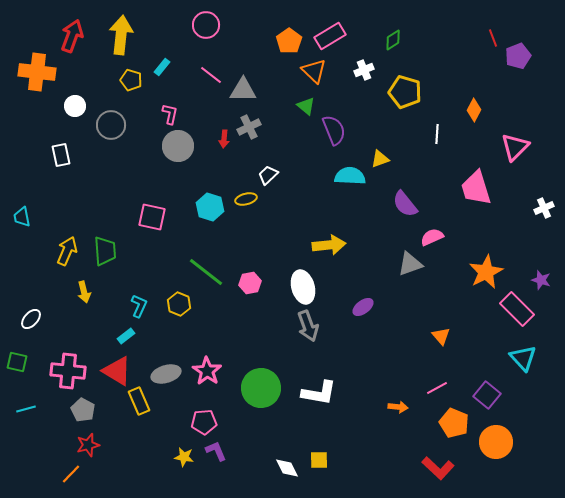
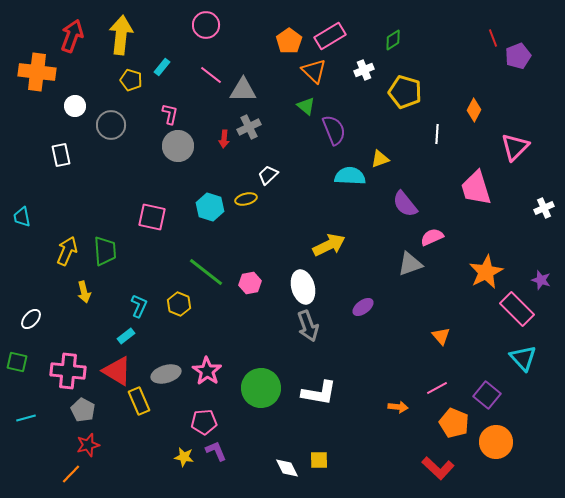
yellow arrow at (329, 245): rotated 20 degrees counterclockwise
cyan line at (26, 409): moved 9 px down
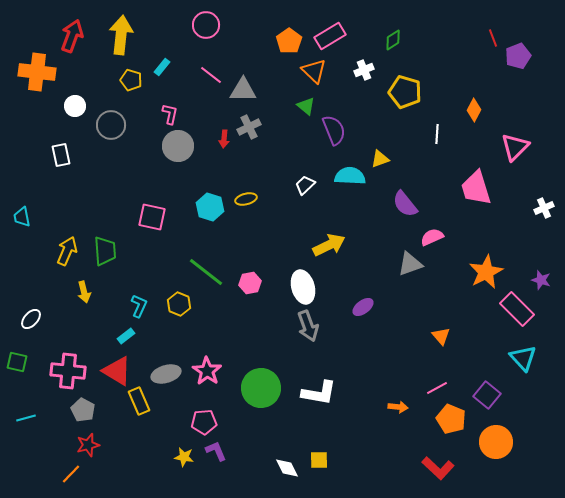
white trapezoid at (268, 175): moved 37 px right, 10 px down
orange pentagon at (454, 423): moved 3 px left, 4 px up
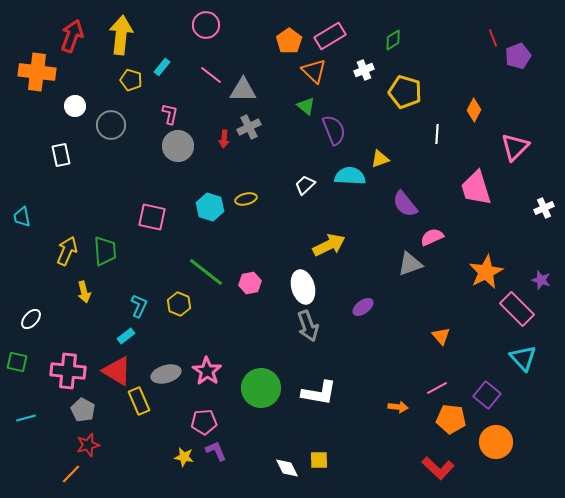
orange pentagon at (451, 419): rotated 16 degrees counterclockwise
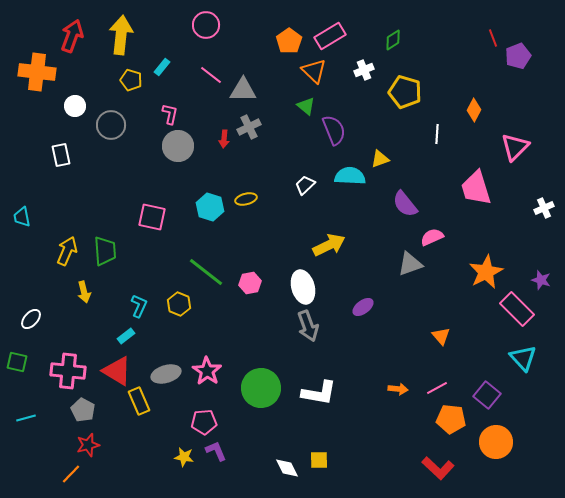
orange arrow at (398, 407): moved 18 px up
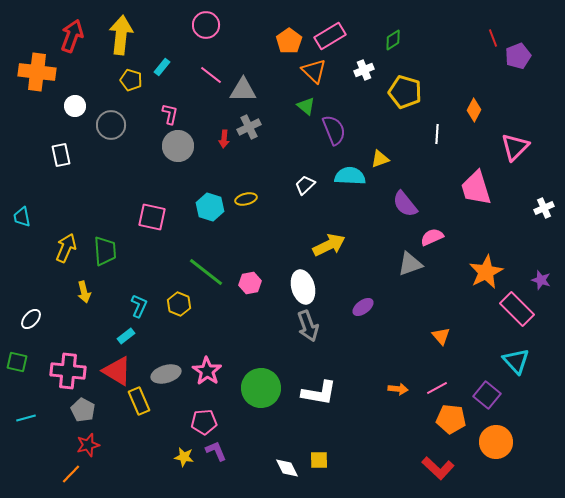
yellow arrow at (67, 251): moved 1 px left, 3 px up
cyan triangle at (523, 358): moved 7 px left, 3 px down
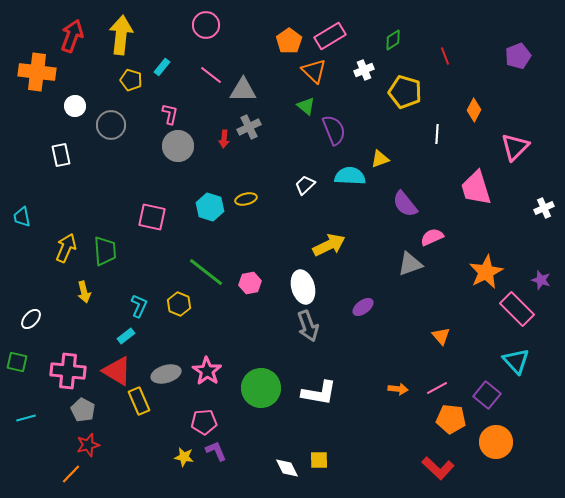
red line at (493, 38): moved 48 px left, 18 px down
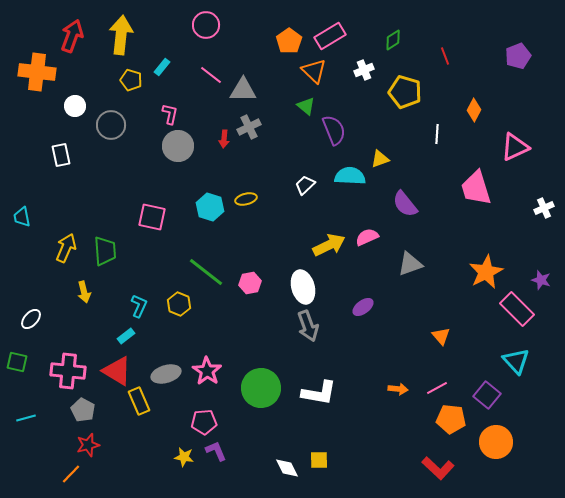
pink triangle at (515, 147): rotated 20 degrees clockwise
pink semicircle at (432, 237): moved 65 px left
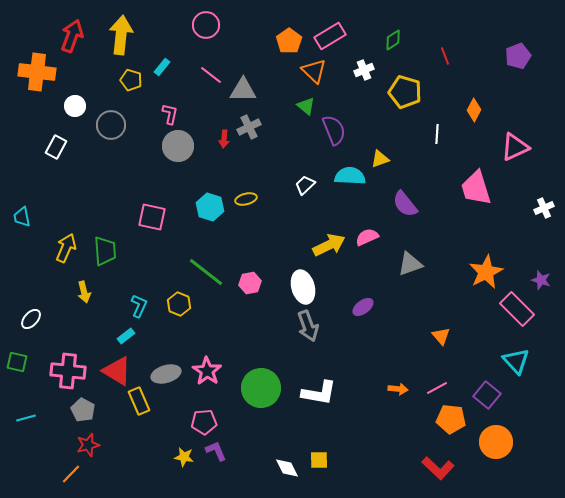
white rectangle at (61, 155): moved 5 px left, 8 px up; rotated 40 degrees clockwise
